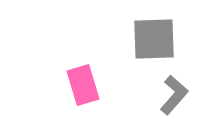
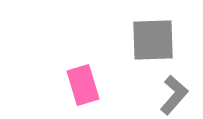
gray square: moved 1 px left, 1 px down
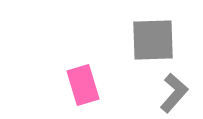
gray L-shape: moved 2 px up
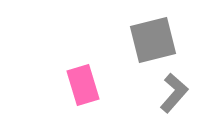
gray square: rotated 12 degrees counterclockwise
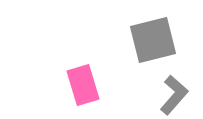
gray L-shape: moved 2 px down
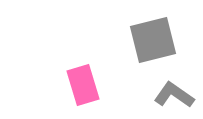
gray L-shape: rotated 96 degrees counterclockwise
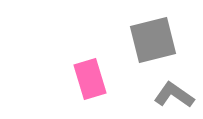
pink rectangle: moved 7 px right, 6 px up
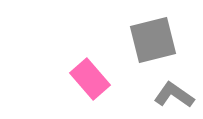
pink rectangle: rotated 24 degrees counterclockwise
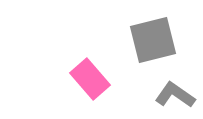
gray L-shape: moved 1 px right
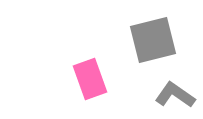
pink rectangle: rotated 21 degrees clockwise
